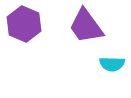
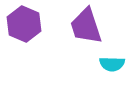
purple trapezoid: rotated 18 degrees clockwise
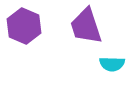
purple hexagon: moved 2 px down
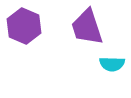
purple trapezoid: moved 1 px right, 1 px down
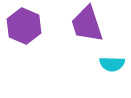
purple trapezoid: moved 3 px up
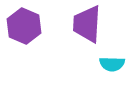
purple trapezoid: rotated 21 degrees clockwise
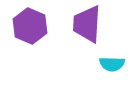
purple hexagon: moved 6 px right
